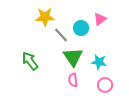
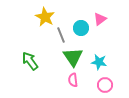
yellow star: rotated 30 degrees clockwise
gray line: rotated 21 degrees clockwise
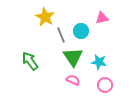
pink triangle: moved 2 px right, 1 px up; rotated 24 degrees clockwise
cyan circle: moved 3 px down
pink semicircle: rotated 120 degrees clockwise
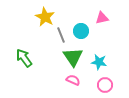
green arrow: moved 6 px left, 3 px up
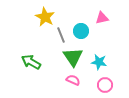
green arrow: moved 7 px right, 4 px down; rotated 24 degrees counterclockwise
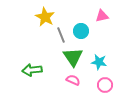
pink triangle: moved 2 px up
green arrow: moved 1 px right, 8 px down; rotated 36 degrees counterclockwise
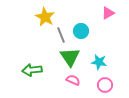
pink triangle: moved 6 px right, 3 px up; rotated 16 degrees counterclockwise
green triangle: moved 3 px left
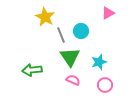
cyan star: rotated 28 degrees counterclockwise
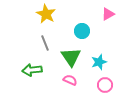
pink triangle: moved 1 px down
yellow star: moved 1 px right, 3 px up
cyan circle: moved 1 px right
gray line: moved 16 px left, 8 px down
green triangle: moved 1 px right
pink semicircle: moved 3 px left
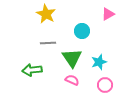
gray line: moved 3 px right; rotated 70 degrees counterclockwise
green triangle: moved 1 px right, 1 px down
pink semicircle: moved 2 px right
